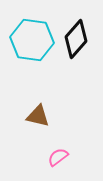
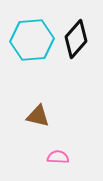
cyan hexagon: rotated 12 degrees counterclockwise
pink semicircle: rotated 40 degrees clockwise
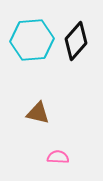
black diamond: moved 2 px down
brown triangle: moved 3 px up
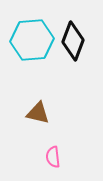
black diamond: moved 3 px left; rotated 21 degrees counterclockwise
pink semicircle: moved 5 px left; rotated 100 degrees counterclockwise
